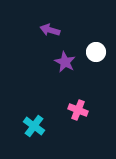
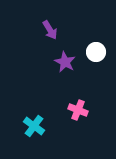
purple arrow: rotated 138 degrees counterclockwise
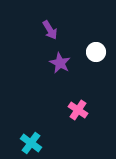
purple star: moved 5 px left, 1 px down
pink cross: rotated 12 degrees clockwise
cyan cross: moved 3 px left, 17 px down
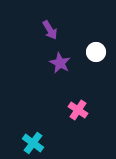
cyan cross: moved 2 px right
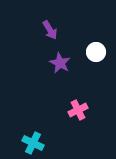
pink cross: rotated 30 degrees clockwise
cyan cross: rotated 10 degrees counterclockwise
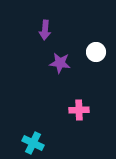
purple arrow: moved 5 px left; rotated 36 degrees clockwise
purple star: rotated 20 degrees counterclockwise
pink cross: moved 1 px right; rotated 24 degrees clockwise
